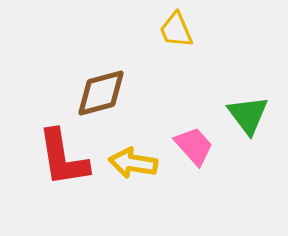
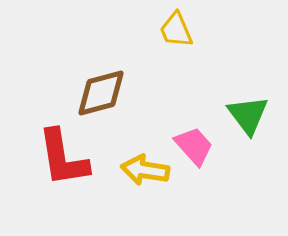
yellow arrow: moved 12 px right, 7 px down
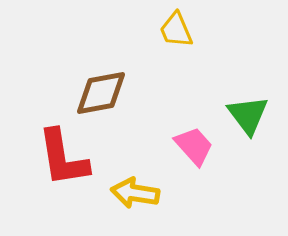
brown diamond: rotated 4 degrees clockwise
yellow arrow: moved 10 px left, 23 px down
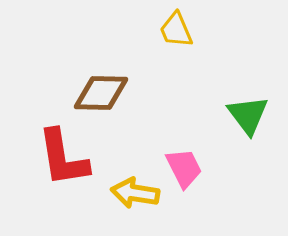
brown diamond: rotated 12 degrees clockwise
pink trapezoid: moved 10 px left, 22 px down; rotated 15 degrees clockwise
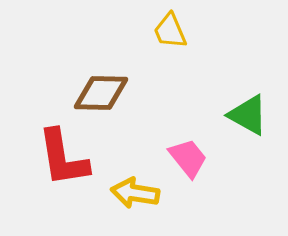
yellow trapezoid: moved 6 px left, 1 px down
green triangle: rotated 24 degrees counterclockwise
pink trapezoid: moved 4 px right, 10 px up; rotated 12 degrees counterclockwise
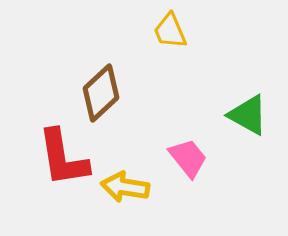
brown diamond: rotated 44 degrees counterclockwise
yellow arrow: moved 10 px left, 6 px up
